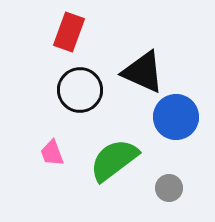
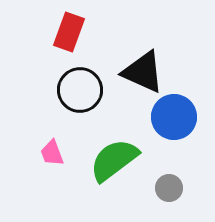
blue circle: moved 2 px left
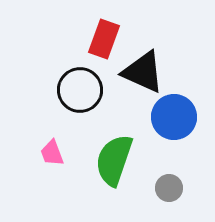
red rectangle: moved 35 px right, 7 px down
green semicircle: rotated 34 degrees counterclockwise
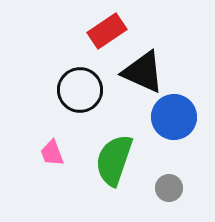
red rectangle: moved 3 px right, 8 px up; rotated 36 degrees clockwise
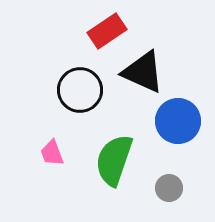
blue circle: moved 4 px right, 4 px down
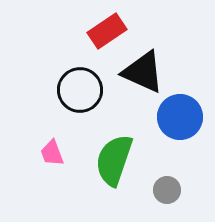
blue circle: moved 2 px right, 4 px up
gray circle: moved 2 px left, 2 px down
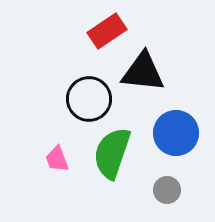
black triangle: rotated 18 degrees counterclockwise
black circle: moved 9 px right, 9 px down
blue circle: moved 4 px left, 16 px down
pink trapezoid: moved 5 px right, 6 px down
green semicircle: moved 2 px left, 7 px up
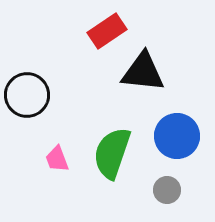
black circle: moved 62 px left, 4 px up
blue circle: moved 1 px right, 3 px down
